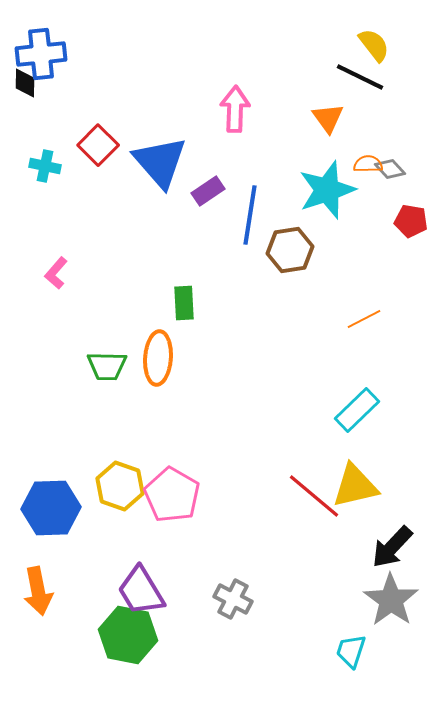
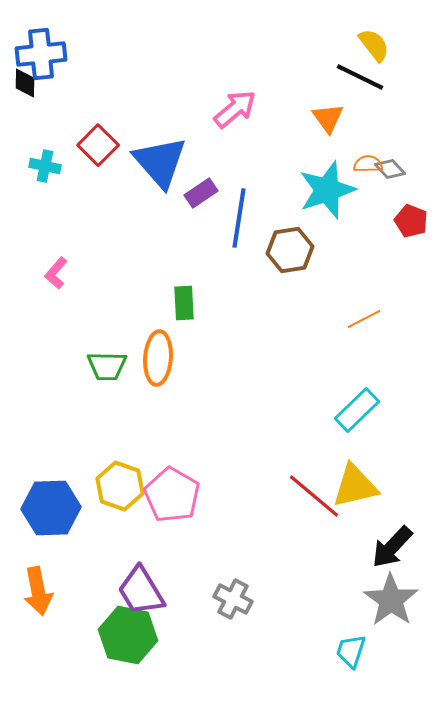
pink arrow: rotated 48 degrees clockwise
purple rectangle: moved 7 px left, 2 px down
blue line: moved 11 px left, 3 px down
red pentagon: rotated 12 degrees clockwise
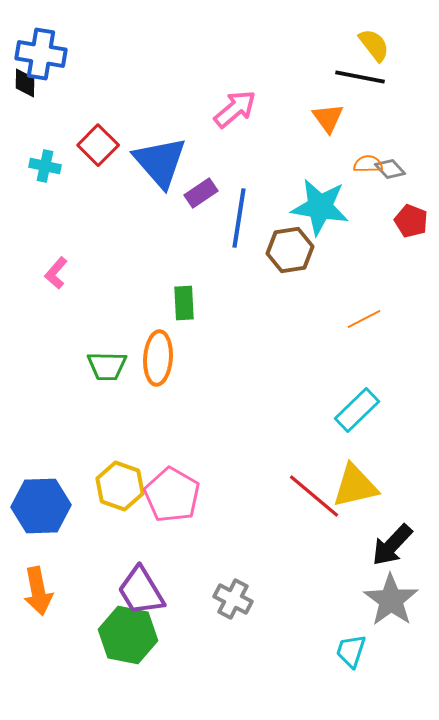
blue cross: rotated 15 degrees clockwise
black line: rotated 15 degrees counterclockwise
cyan star: moved 7 px left, 17 px down; rotated 28 degrees clockwise
blue hexagon: moved 10 px left, 2 px up
black arrow: moved 2 px up
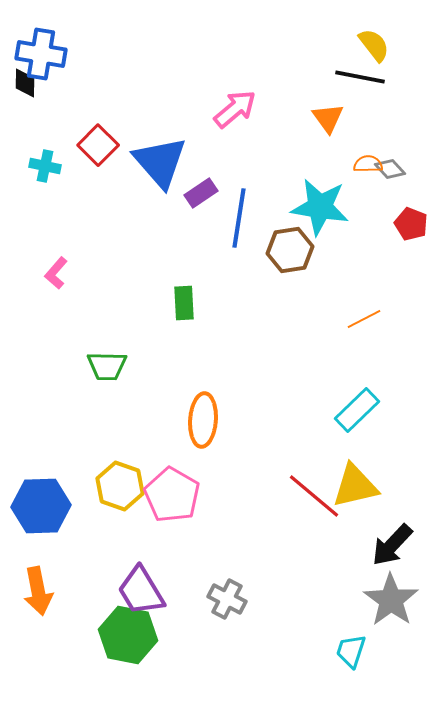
red pentagon: moved 3 px down
orange ellipse: moved 45 px right, 62 px down
gray cross: moved 6 px left
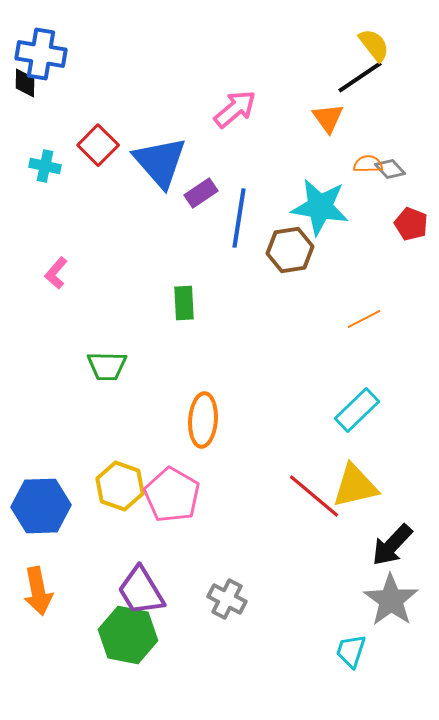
black line: rotated 45 degrees counterclockwise
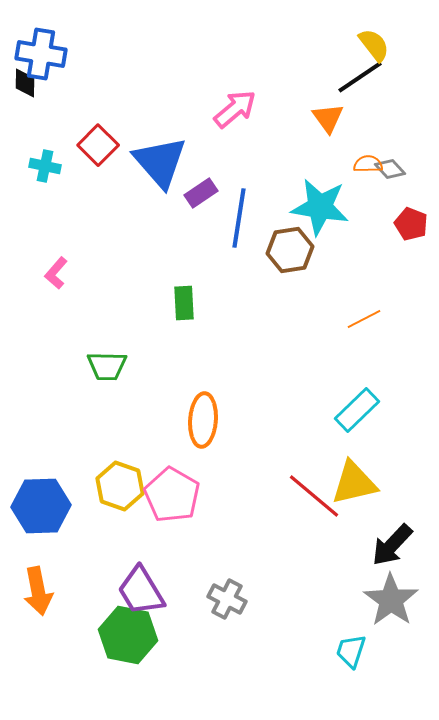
yellow triangle: moved 1 px left, 3 px up
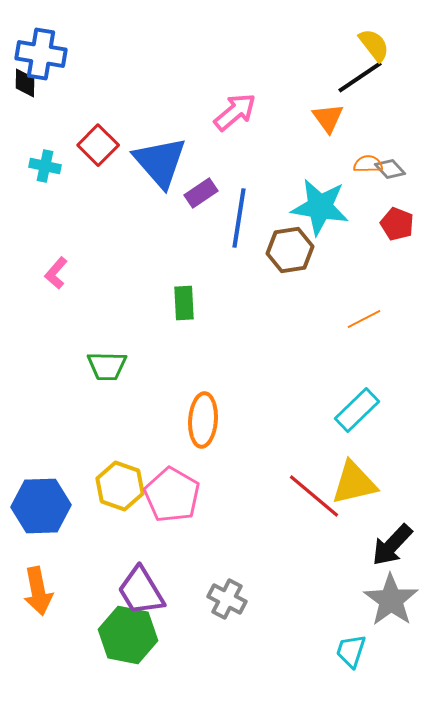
pink arrow: moved 3 px down
red pentagon: moved 14 px left
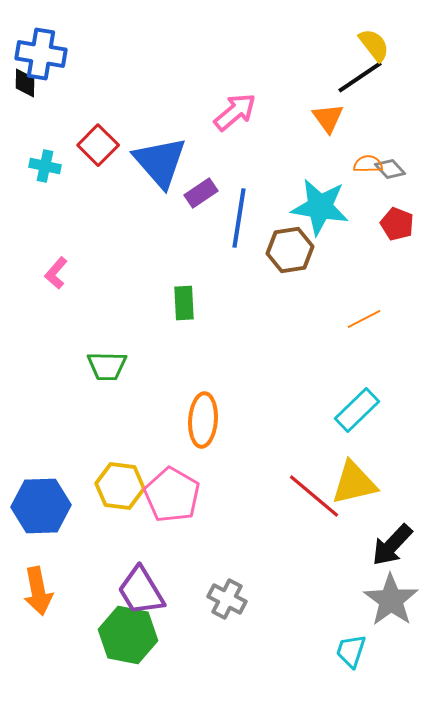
yellow hexagon: rotated 12 degrees counterclockwise
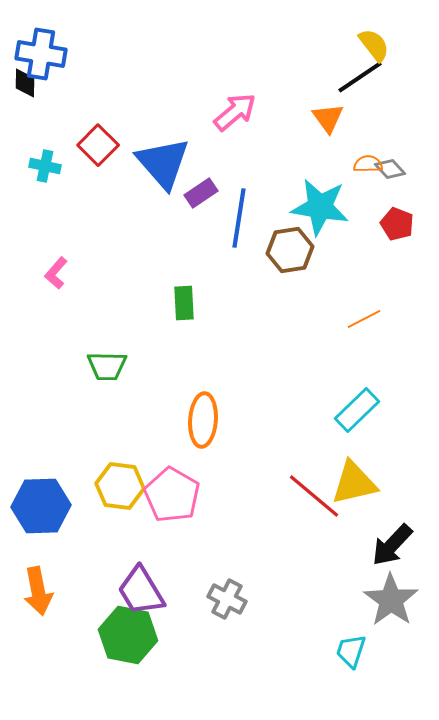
blue triangle: moved 3 px right, 1 px down
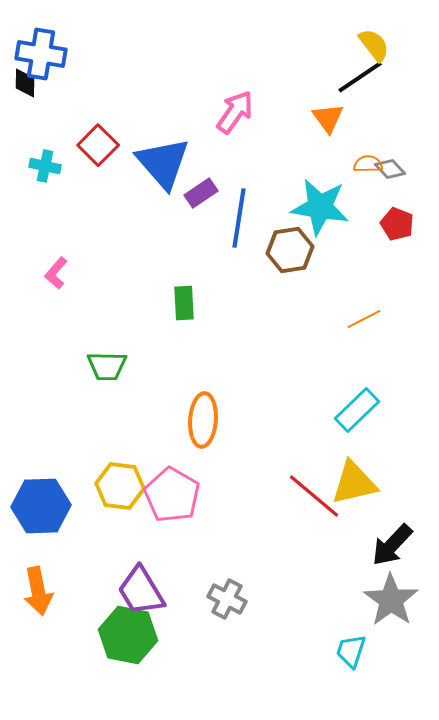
pink arrow: rotated 15 degrees counterclockwise
